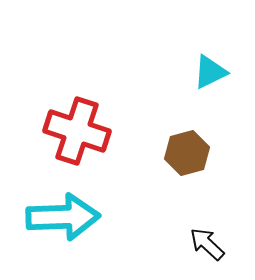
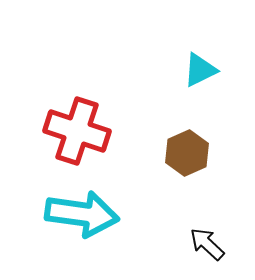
cyan triangle: moved 10 px left, 2 px up
brown hexagon: rotated 9 degrees counterclockwise
cyan arrow: moved 19 px right, 3 px up; rotated 10 degrees clockwise
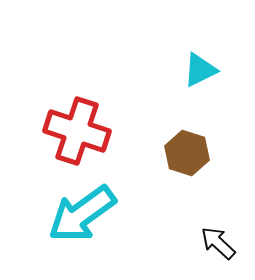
brown hexagon: rotated 18 degrees counterclockwise
cyan arrow: rotated 136 degrees clockwise
black arrow: moved 11 px right, 1 px up
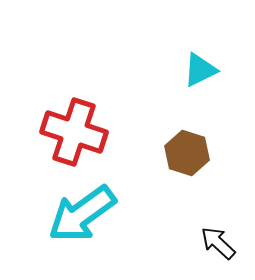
red cross: moved 3 px left, 1 px down
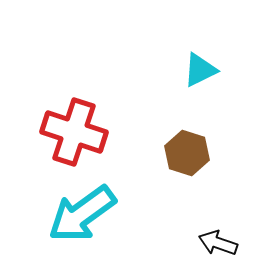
black arrow: rotated 24 degrees counterclockwise
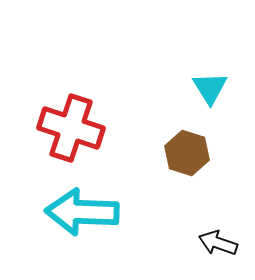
cyan triangle: moved 10 px right, 18 px down; rotated 36 degrees counterclockwise
red cross: moved 3 px left, 4 px up
cyan arrow: moved 2 px up; rotated 38 degrees clockwise
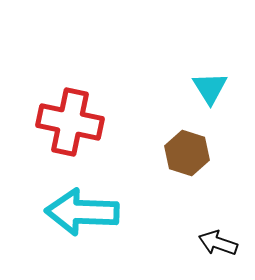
red cross: moved 1 px left, 6 px up; rotated 6 degrees counterclockwise
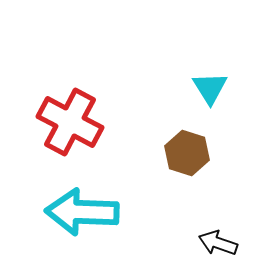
red cross: rotated 16 degrees clockwise
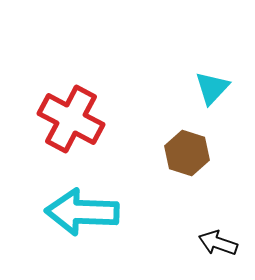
cyan triangle: moved 2 px right; rotated 15 degrees clockwise
red cross: moved 1 px right, 3 px up
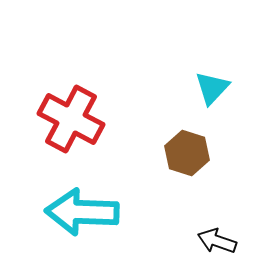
black arrow: moved 1 px left, 2 px up
